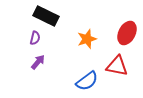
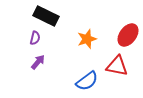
red ellipse: moved 1 px right, 2 px down; rotated 10 degrees clockwise
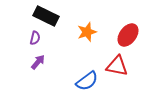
orange star: moved 7 px up
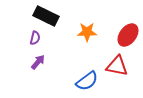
orange star: rotated 18 degrees clockwise
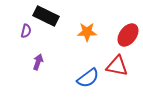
purple semicircle: moved 9 px left, 7 px up
purple arrow: rotated 21 degrees counterclockwise
blue semicircle: moved 1 px right, 3 px up
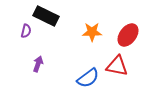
orange star: moved 5 px right
purple arrow: moved 2 px down
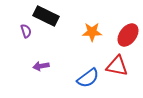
purple semicircle: rotated 32 degrees counterclockwise
purple arrow: moved 3 px right, 2 px down; rotated 119 degrees counterclockwise
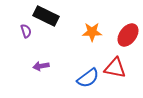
red triangle: moved 2 px left, 2 px down
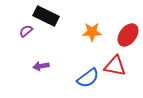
purple semicircle: rotated 112 degrees counterclockwise
red triangle: moved 2 px up
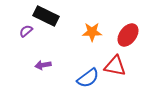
purple arrow: moved 2 px right, 1 px up
